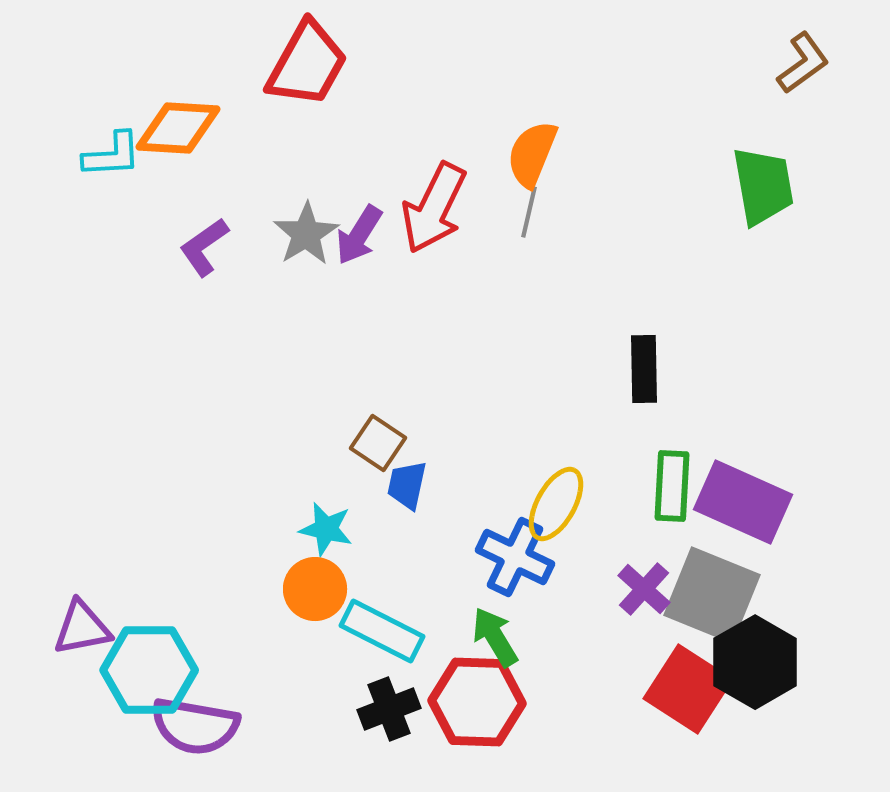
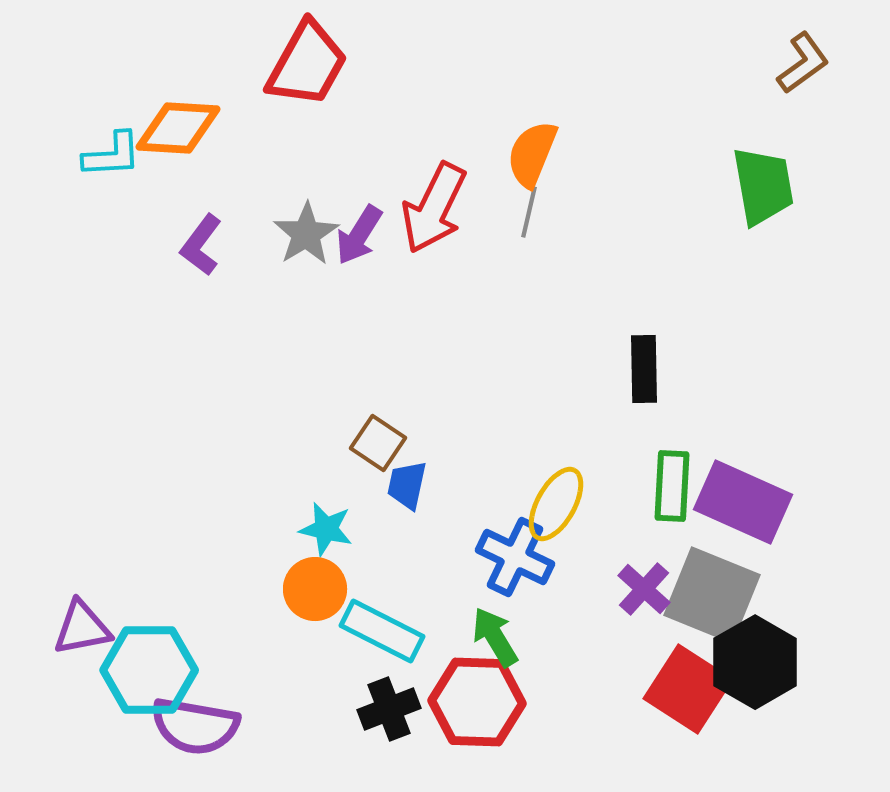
purple L-shape: moved 3 px left, 2 px up; rotated 18 degrees counterclockwise
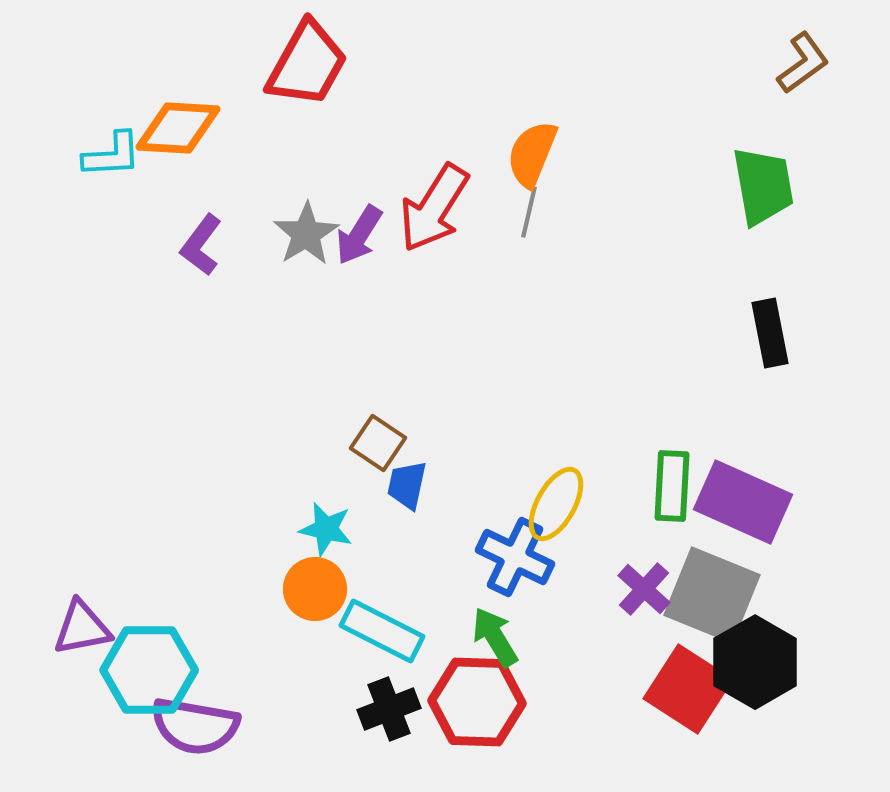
red arrow: rotated 6 degrees clockwise
black rectangle: moved 126 px right, 36 px up; rotated 10 degrees counterclockwise
